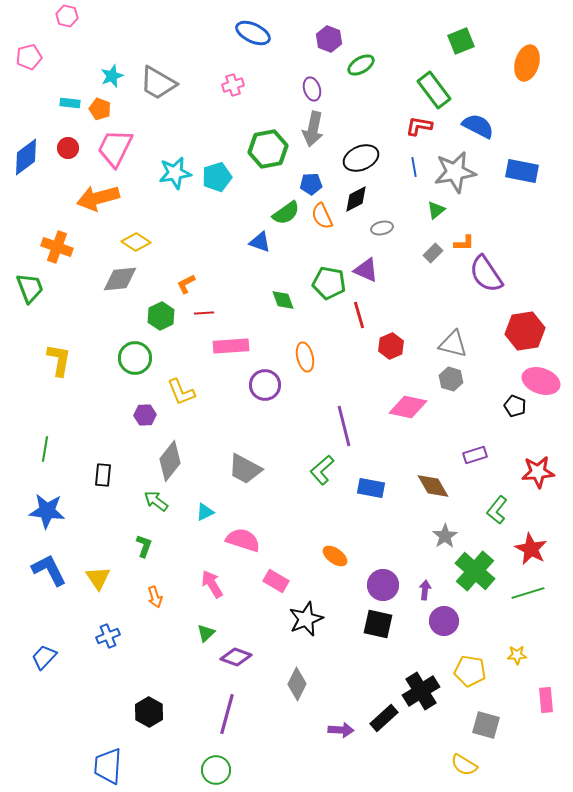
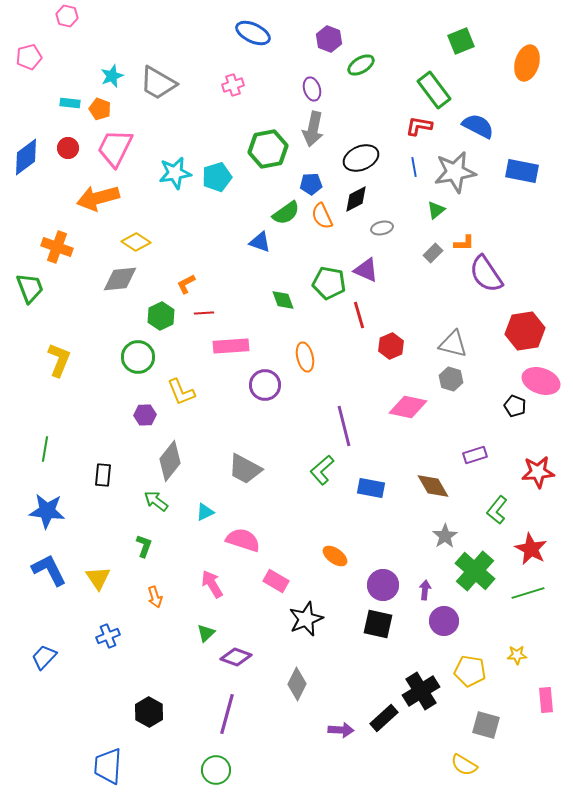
green circle at (135, 358): moved 3 px right, 1 px up
yellow L-shape at (59, 360): rotated 12 degrees clockwise
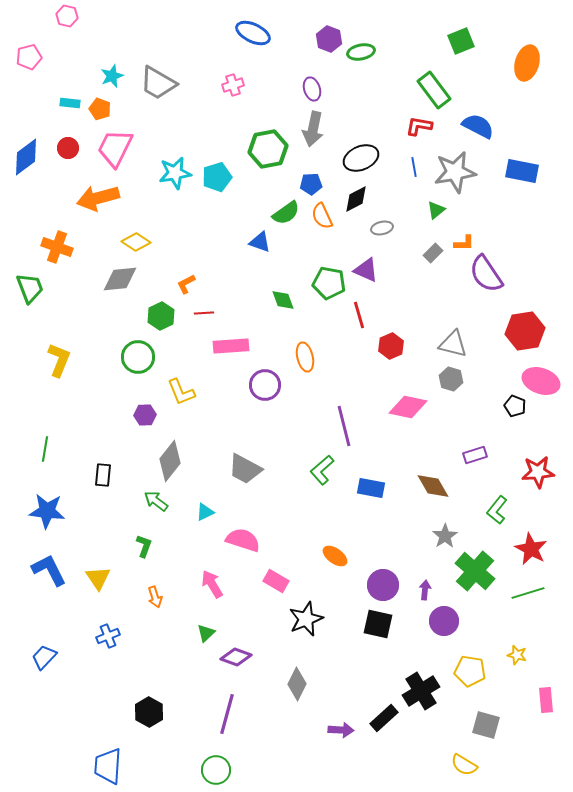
green ellipse at (361, 65): moved 13 px up; rotated 20 degrees clockwise
yellow star at (517, 655): rotated 18 degrees clockwise
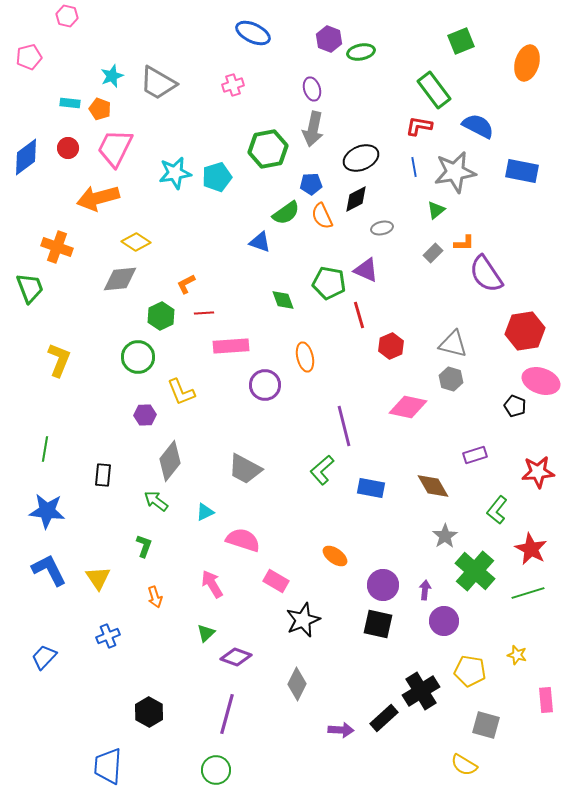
black star at (306, 619): moved 3 px left, 1 px down
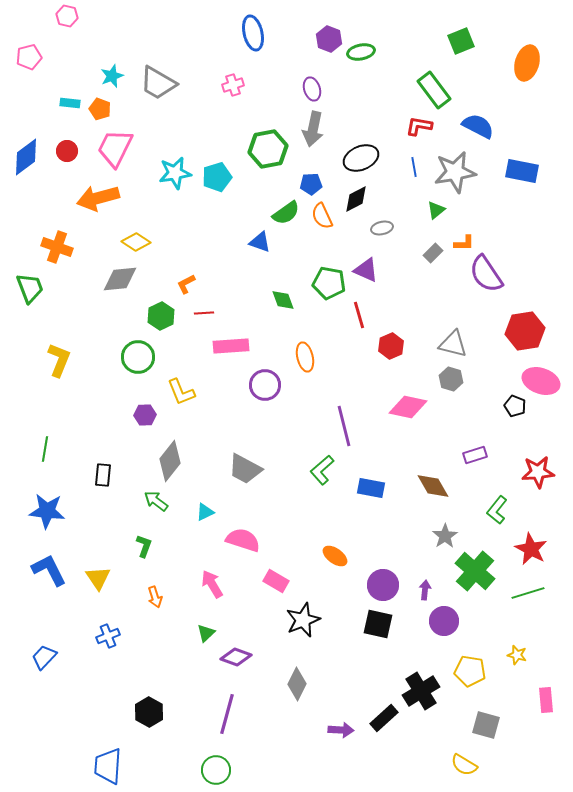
blue ellipse at (253, 33): rotated 52 degrees clockwise
red circle at (68, 148): moved 1 px left, 3 px down
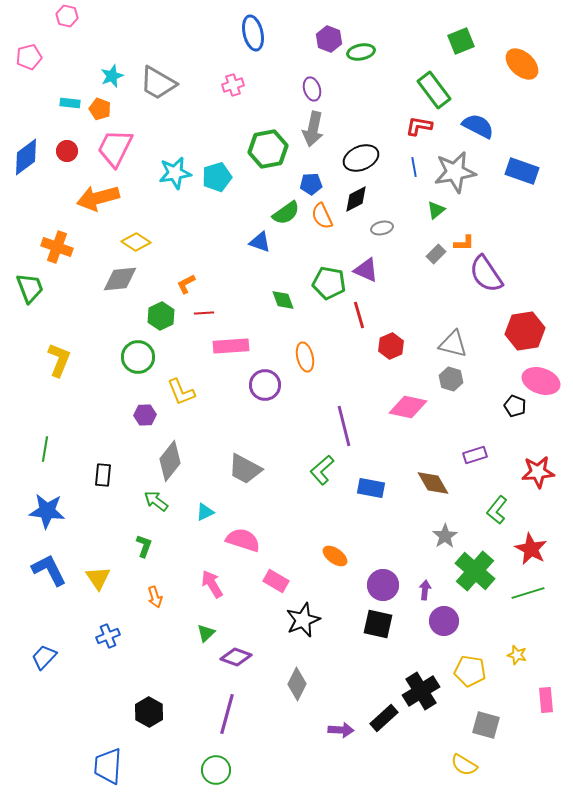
orange ellipse at (527, 63): moved 5 px left, 1 px down; rotated 64 degrees counterclockwise
blue rectangle at (522, 171): rotated 8 degrees clockwise
gray rectangle at (433, 253): moved 3 px right, 1 px down
brown diamond at (433, 486): moved 3 px up
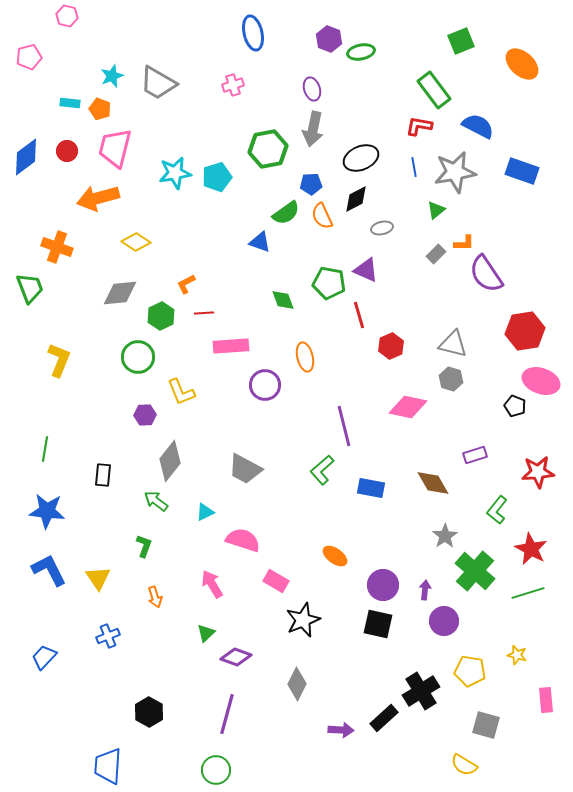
pink trapezoid at (115, 148): rotated 12 degrees counterclockwise
gray diamond at (120, 279): moved 14 px down
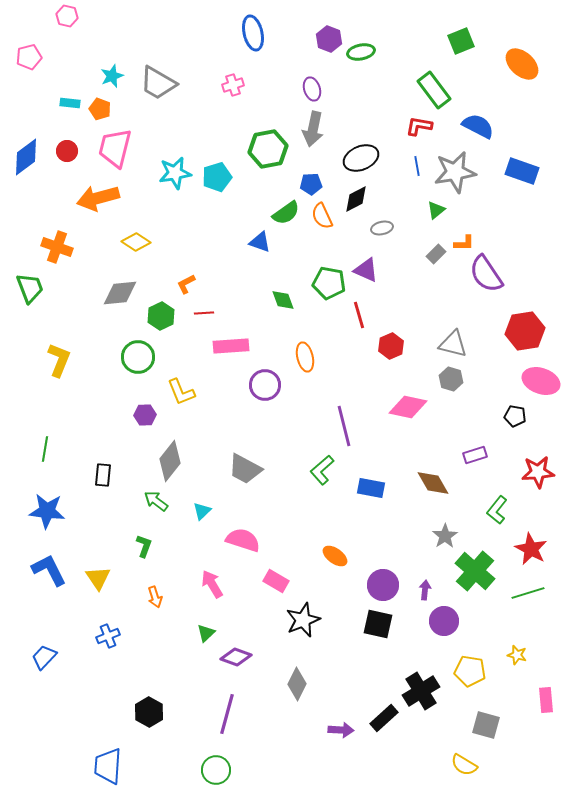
blue line at (414, 167): moved 3 px right, 1 px up
black pentagon at (515, 406): moved 10 px down; rotated 10 degrees counterclockwise
cyan triangle at (205, 512): moved 3 px left, 1 px up; rotated 18 degrees counterclockwise
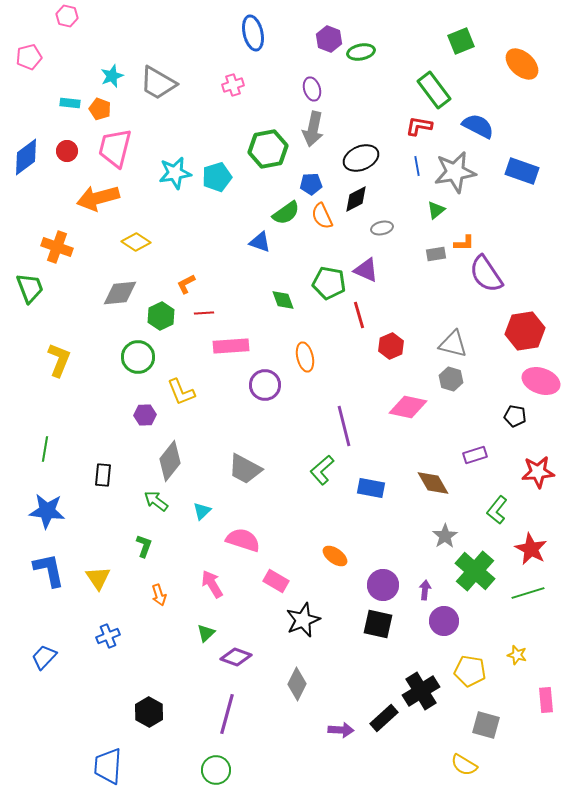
gray rectangle at (436, 254): rotated 36 degrees clockwise
blue L-shape at (49, 570): rotated 15 degrees clockwise
orange arrow at (155, 597): moved 4 px right, 2 px up
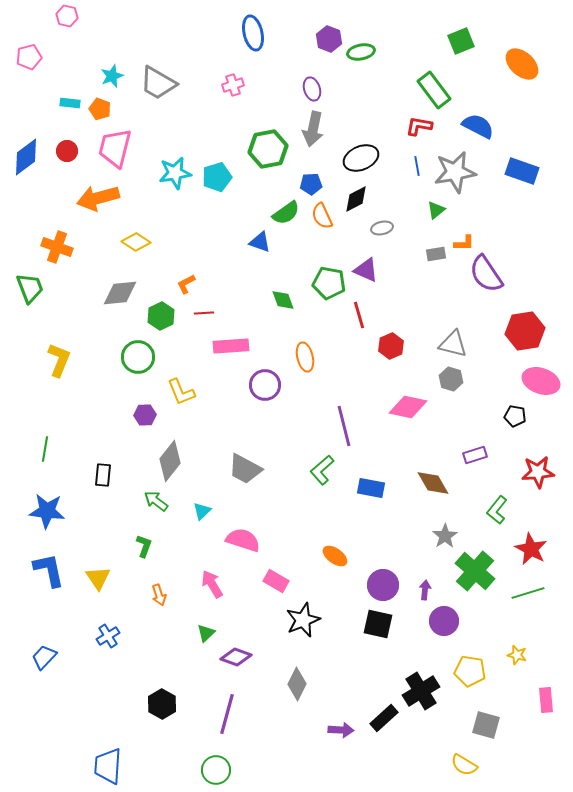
blue cross at (108, 636): rotated 10 degrees counterclockwise
black hexagon at (149, 712): moved 13 px right, 8 px up
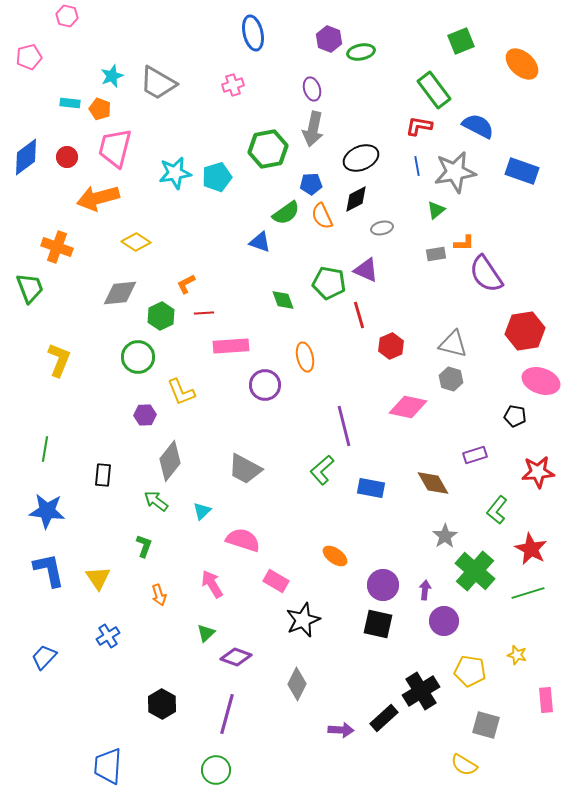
red circle at (67, 151): moved 6 px down
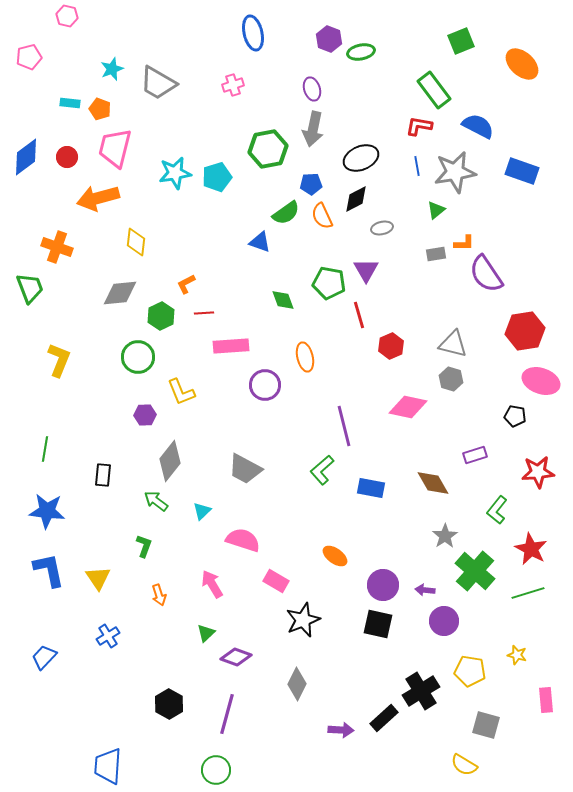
cyan star at (112, 76): moved 7 px up
yellow diamond at (136, 242): rotated 64 degrees clockwise
purple triangle at (366, 270): rotated 36 degrees clockwise
purple arrow at (425, 590): rotated 90 degrees counterclockwise
black hexagon at (162, 704): moved 7 px right
